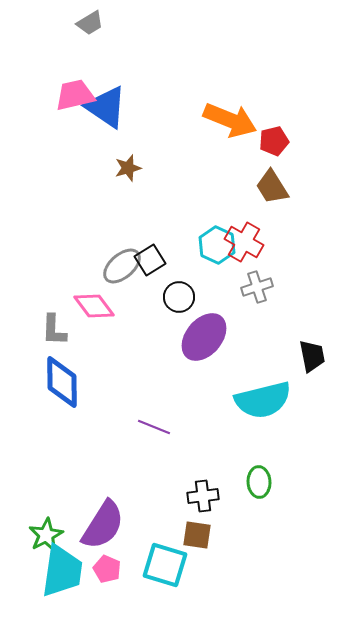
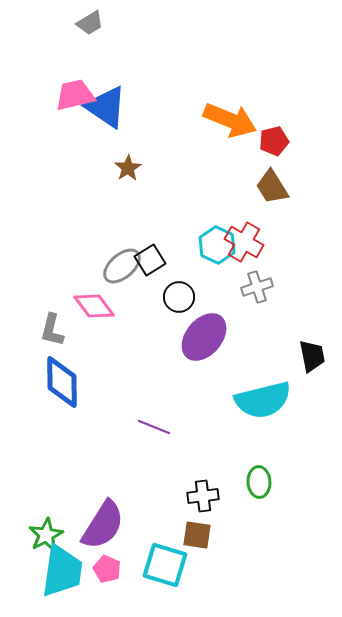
brown star: rotated 16 degrees counterclockwise
gray L-shape: moved 2 px left; rotated 12 degrees clockwise
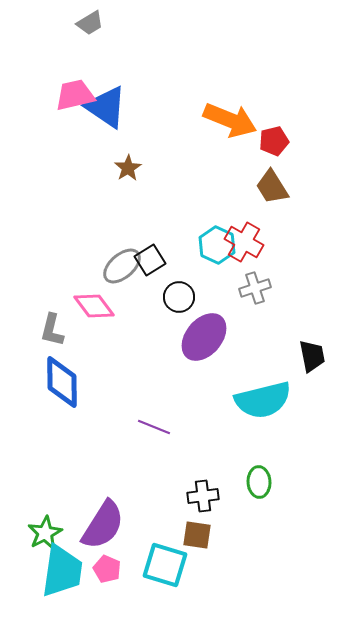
gray cross: moved 2 px left, 1 px down
green star: moved 1 px left, 2 px up
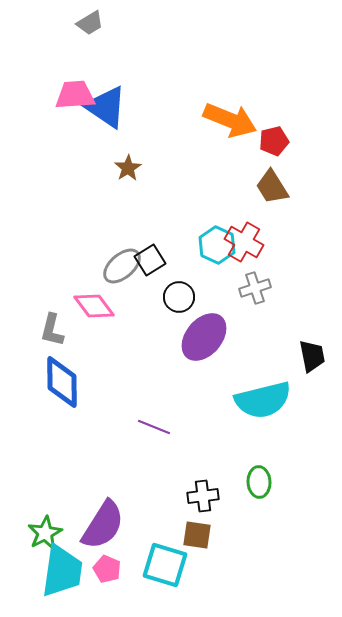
pink trapezoid: rotated 9 degrees clockwise
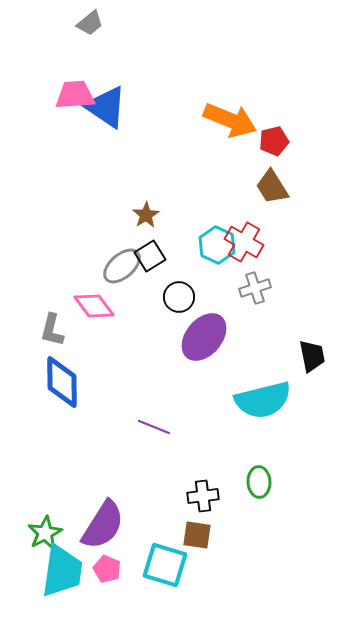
gray trapezoid: rotated 8 degrees counterclockwise
brown star: moved 18 px right, 47 px down
black square: moved 4 px up
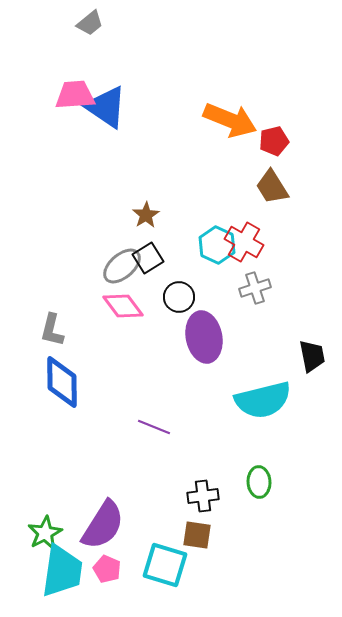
black square: moved 2 px left, 2 px down
pink diamond: moved 29 px right
purple ellipse: rotated 51 degrees counterclockwise
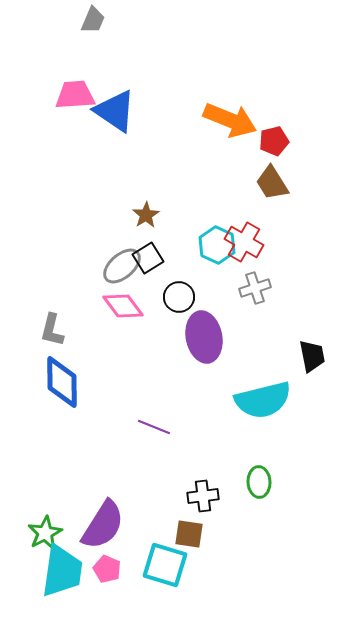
gray trapezoid: moved 3 px right, 3 px up; rotated 28 degrees counterclockwise
blue triangle: moved 9 px right, 4 px down
brown trapezoid: moved 4 px up
brown square: moved 8 px left, 1 px up
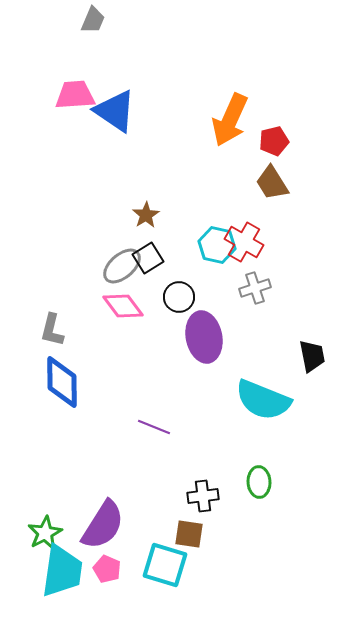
orange arrow: rotated 92 degrees clockwise
cyan hexagon: rotated 12 degrees counterclockwise
cyan semicircle: rotated 36 degrees clockwise
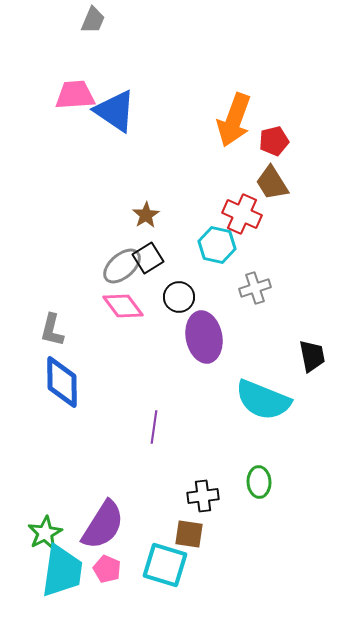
orange arrow: moved 4 px right; rotated 4 degrees counterclockwise
red cross: moved 2 px left, 28 px up; rotated 6 degrees counterclockwise
purple line: rotated 76 degrees clockwise
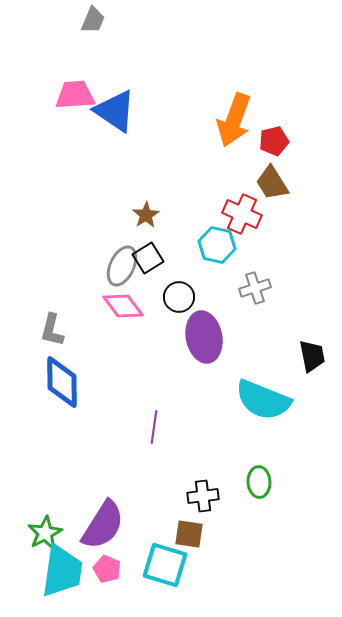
gray ellipse: rotated 24 degrees counterclockwise
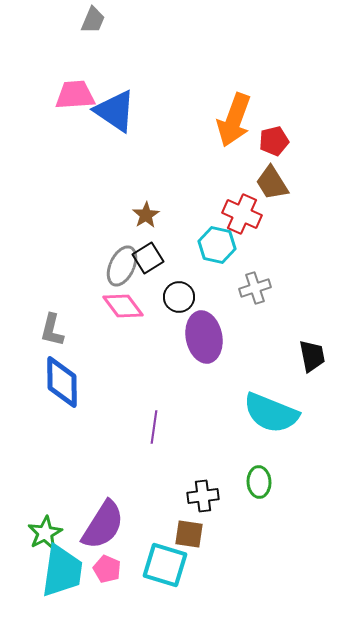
cyan semicircle: moved 8 px right, 13 px down
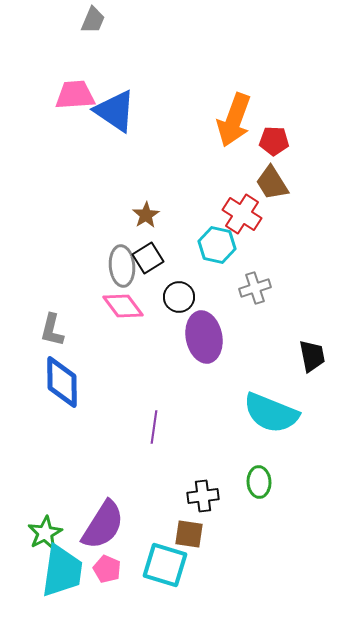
red pentagon: rotated 16 degrees clockwise
red cross: rotated 9 degrees clockwise
gray ellipse: rotated 30 degrees counterclockwise
